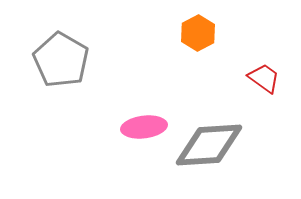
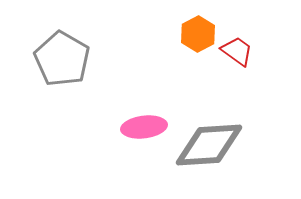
orange hexagon: moved 1 px down
gray pentagon: moved 1 px right, 1 px up
red trapezoid: moved 27 px left, 27 px up
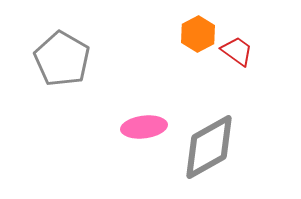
gray diamond: moved 2 px down; rotated 26 degrees counterclockwise
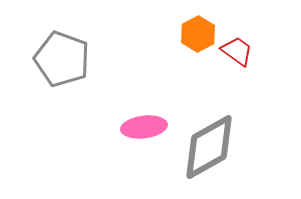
gray pentagon: rotated 10 degrees counterclockwise
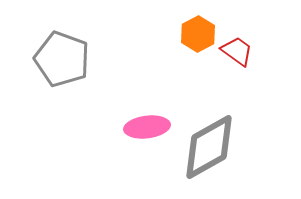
pink ellipse: moved 3 px right
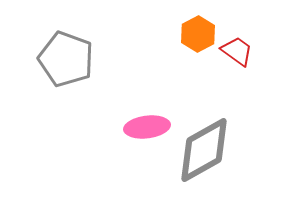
gray pentagon: moved 4 px right
gray diamond: moved 5 px left, 3 px down
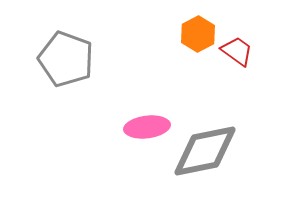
gray diamond: moved 1 px right, 1 px down; rotated 18 degrees clockwise
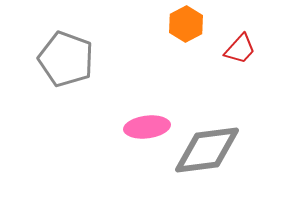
orange hexagon: moved 12 px left, 10 px up
red trapezoid: moved 3 px right, 2 px up; rotated 96 degrees clockwise
gray diamond: moved 2 px right, 1 px up; rotated 4 degrees clockwise
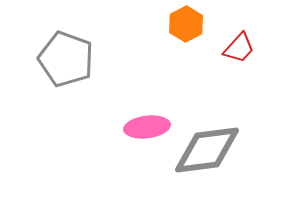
red trapezoid: moved 1 px left, 1 px up
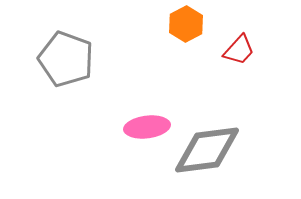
red trapezoid: moved 2 px down
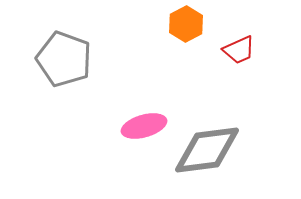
red trapezoid: rotated 24 degrees clockwise
gray pentagon: moved 2 px left
pink ellipse: moved 3 px left, 1 px up; rotated 9 degrees counterclockwise
